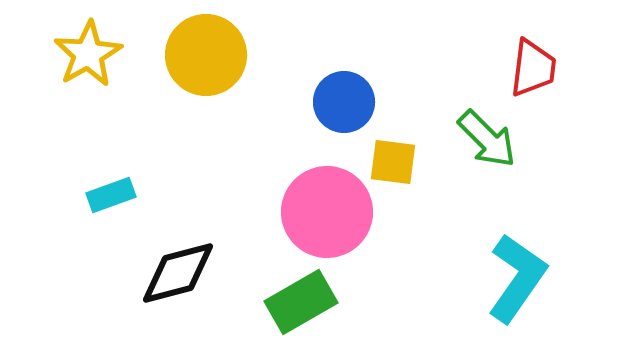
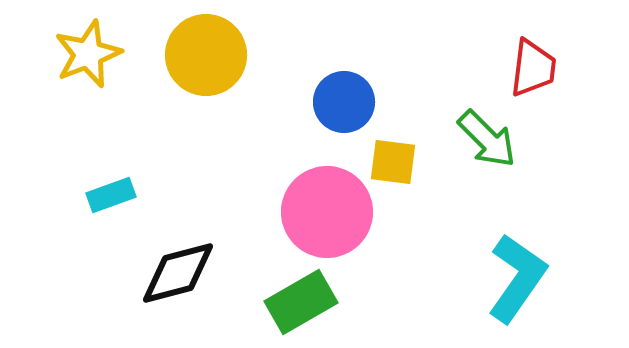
yellow star: rotated 8 degrees clockwise
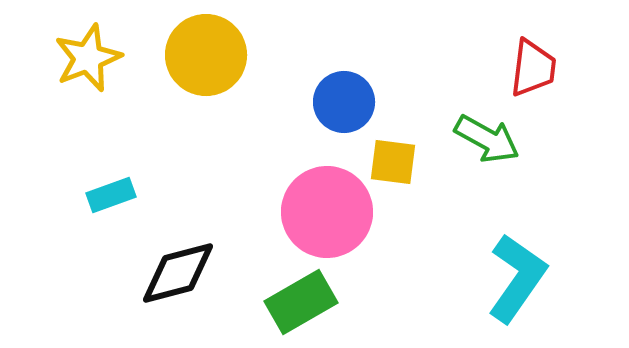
yellow star: moved 4 px down
green arrow: rotated 16 degrees counterclockwise
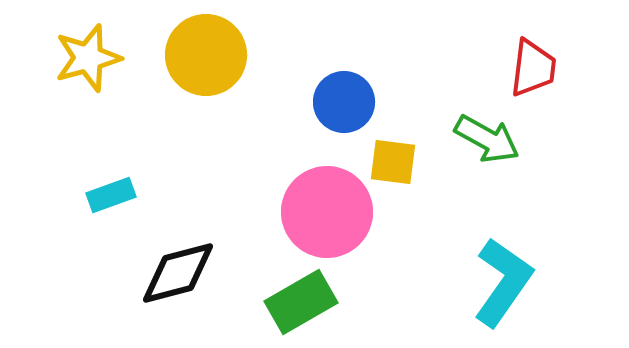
yellow star: rotated 6 degrees clockwise
cyan L-shape: moved 14 px left, 4 px down
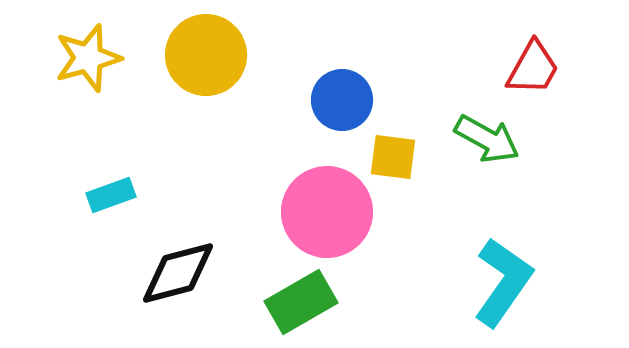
red trapezoid: rotated 22 degrees clockwise
blue circle: moved 2 px left, 2 px up
yellow square: moved 5 px up
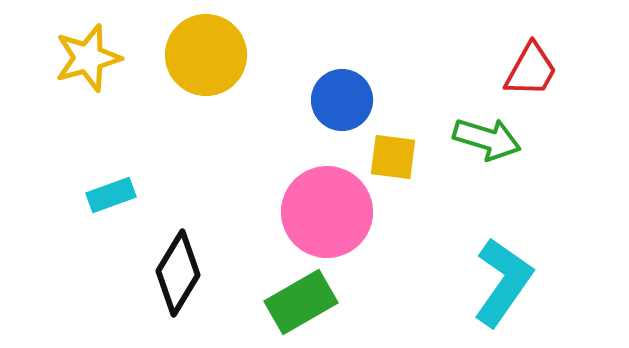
red trapezoid: moved 2 px left, 2 px down
green arrow: rotated 12 degrees counterclockwise
black diamond: rotated 44 degrees counterclockwise
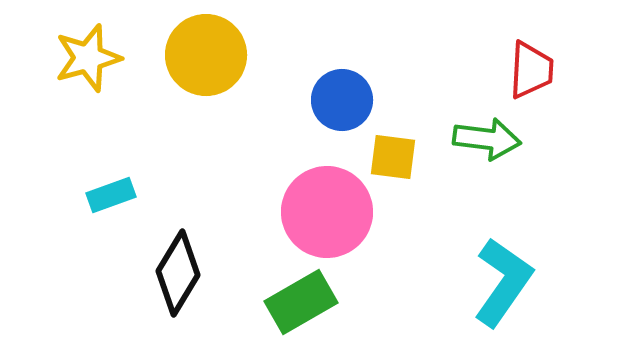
red trapezoid: rotated 26 degrees counterclockwise
green arrow: rotated 10 degrees counterclockwise
